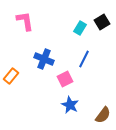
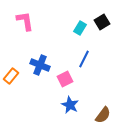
blue cross: moved 4 px left, 6 px down
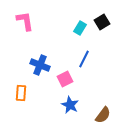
orange rectangle: moved 10 px right, 17 px down; rotated 35 degrees counterclockwise
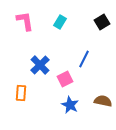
cyan rectangle: moved 20 px left, 6 px up
blue cross: rotated 24 degrees clockwise
brown semicircle: moved 14 px up; rotated 114 degrees counterclockwise
